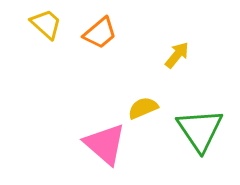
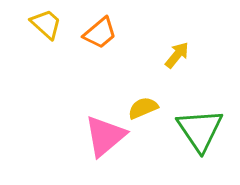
pink triangle: moved 8 px up; rotated 39 degrees clockwise
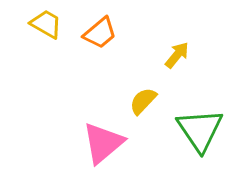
yellow trapezoid: rotated 12 degrees counterclockwise
yellow semicircle: moved 7 px up; rotated 24 degrees counterclockwise
pink triangle: moved 2 px left, 7 px down
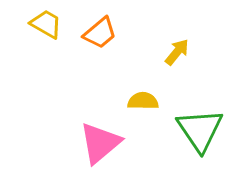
yellow arrow: moved 3 px up
yellow semicircle: rotated 48 degrees clockwise
pink triangle: moved 3 px left
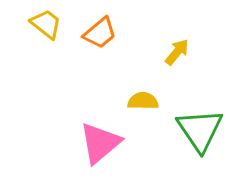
yellow trapezoid: rotated 8 degrees clockwise
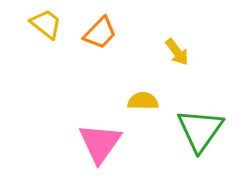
orange trapezoid: rotated 6 degrees counterclockwise
yellow arrow: rotated 104 degrees clockwise
green triangle: rotated 9 degrees clockwise
pink triangle: rotated 15 degrees counterclockwise
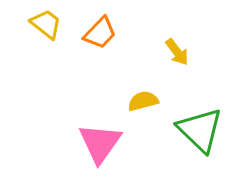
yellow semicircle: rotated 16 degrees counterclockwise
green triangle: rotated 21 degrees counterclockwise
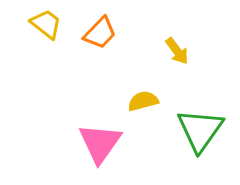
yellow arrow: moved 1 px up
green triangle: rotated 21 degrees clockwise
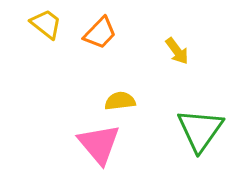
yellow semicircle: moved 23 px left; rotated 8 degrees clockwise
pink triangle: moved 1 px left, 1 px down; rotated 15 degrees counterclockwise
